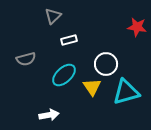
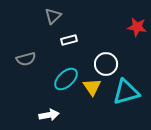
cyan ellipse: moved 2 px right, 4 px down
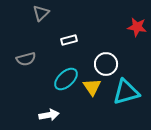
gray triangle: moved 12 px left, 3 px up
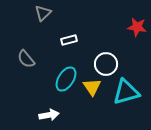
gray triangle: moved 2 px right
gray semicircle: rotated 66 degrees clockwise
cyan ellipse: rotated 15 degrees counterclockwise
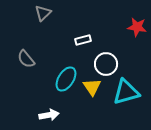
white rectangle: moved 14 px right
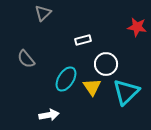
cyan triangle: rotated 28 degrees counterclockwise
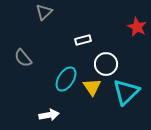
gray triangle: moved 1 px right, 1 px up
red star: rotated 18 degrees clockwise
gray semicircle: moved 3 px left, 1 px up
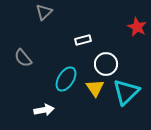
yellow triangle: moved 3 px right, 1 px down
white arrow: moved 5 px left, 5 px up
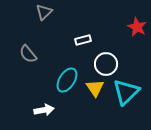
gray semicircle: moved 5 px right, 4 px up
cyan ellipse: moved 1 px right, 1 px down
